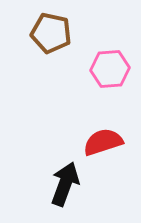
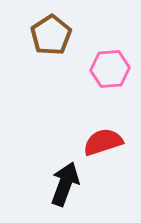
brown pentagon: moved 2 px down; rotated 27 degrees clockwise
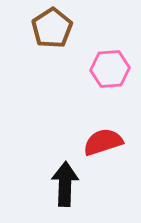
brown pentagon: moved 1 px right, 7 px up
black arrow: rotated 18 degrees counterclockwise
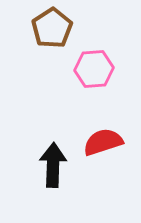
pink hexagon: moved 16 px left
black arrow: moved 12 px left, 19 px up
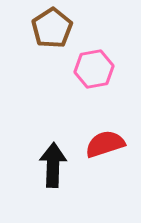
pink hexagon: rotated 6 degrees counterclockwise
red semicircle: moved 2 px right, 2 px down
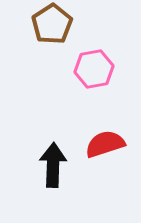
brown pentagon: moved 4 px up
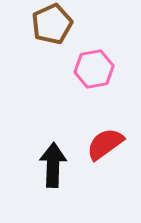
brown pentagon: rotated 9 degrees clockwise
red semicircle: rotated 18 degrees counterclockwise
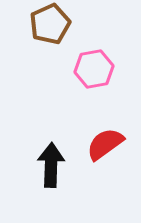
brown pentagon: moved 2 px left
black arrow: moved 2 px left
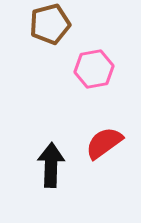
brown pentagon: rotated 9 degrees clockwise
red semicircle: moved 1 px left, 1 px up
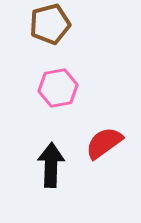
pink hexagon: moved 36 px left, 19 px down
